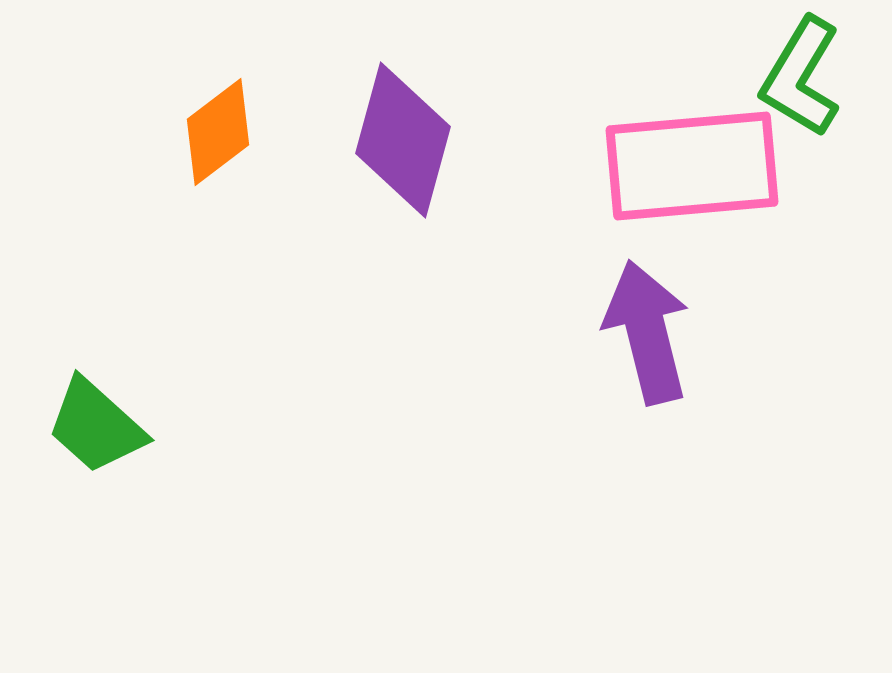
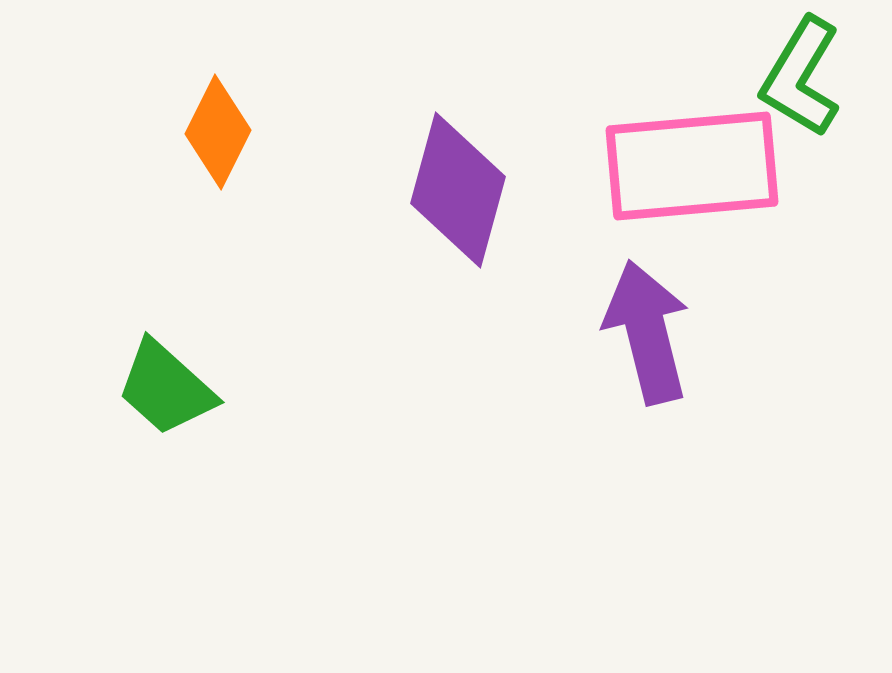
orange diamond: rotated 26 degrees counterclockwise
purple diamond: moved 55 px right, 50 px down
green trapezoid: moved 70 px right, 38 px up
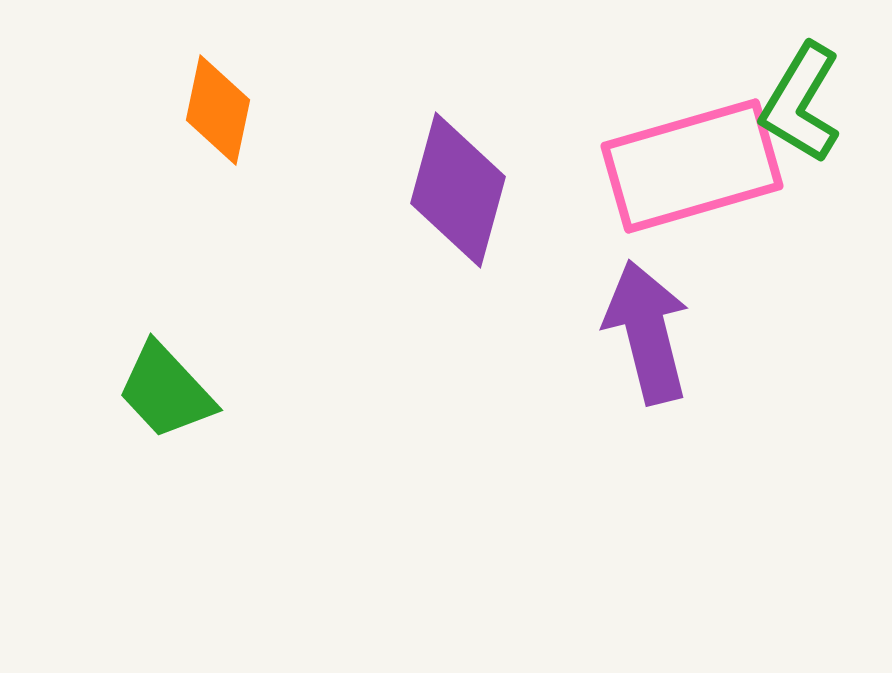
green L-shape: moved 26 px down
orange diamond: moved 22 px up; rotated 15 degrees counterclockwise
pink rectangle: rotated 11 degrees counterclockwise
green trapezoid: moved 3 px down; rotated 5 degrees clockwise
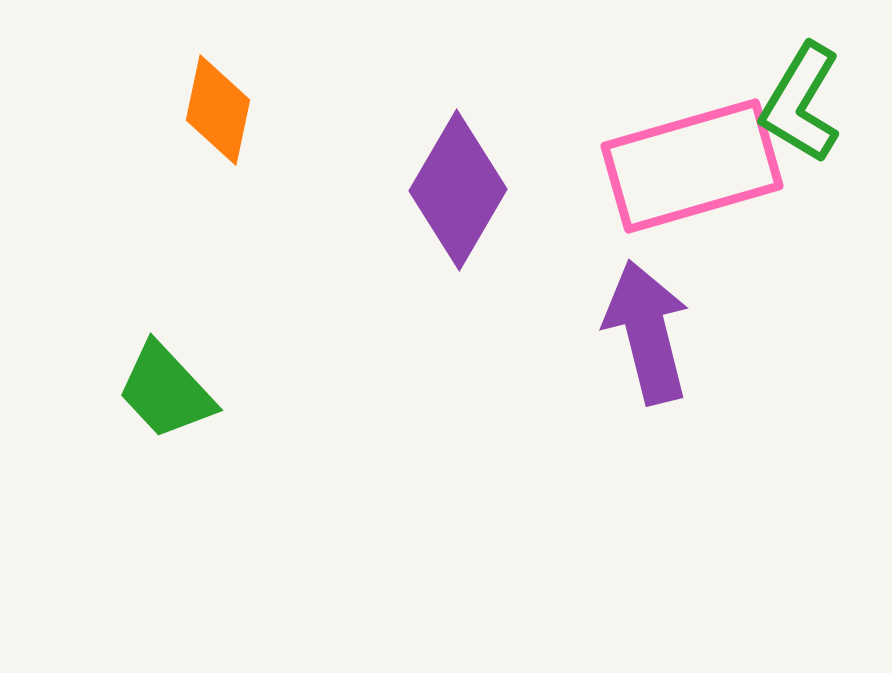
purple diamond: rotated 15 degrees clockwise
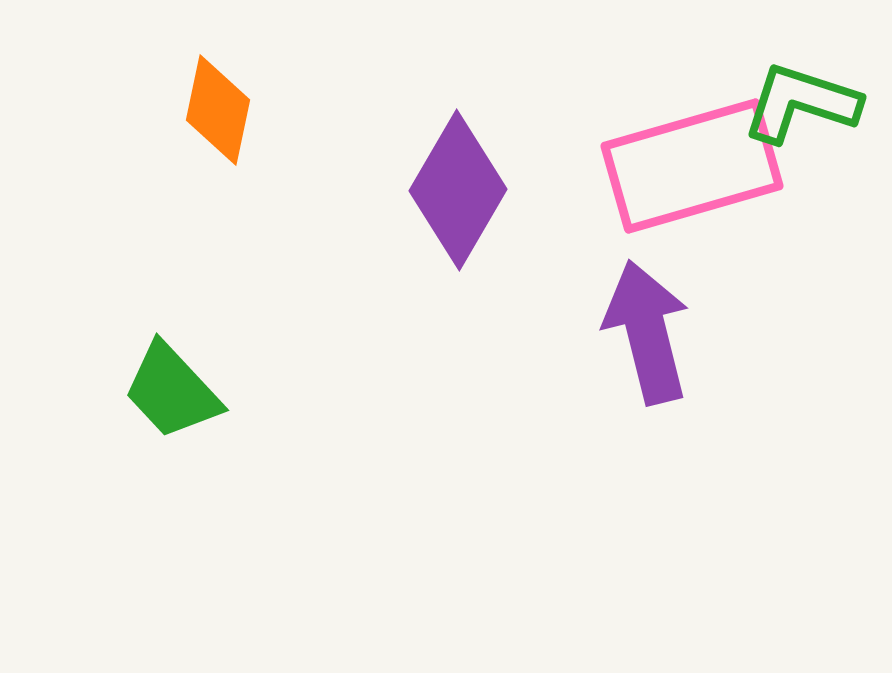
green L-shape: rotated 77 degrees clockwise
green trapezoid: moved 6 px right
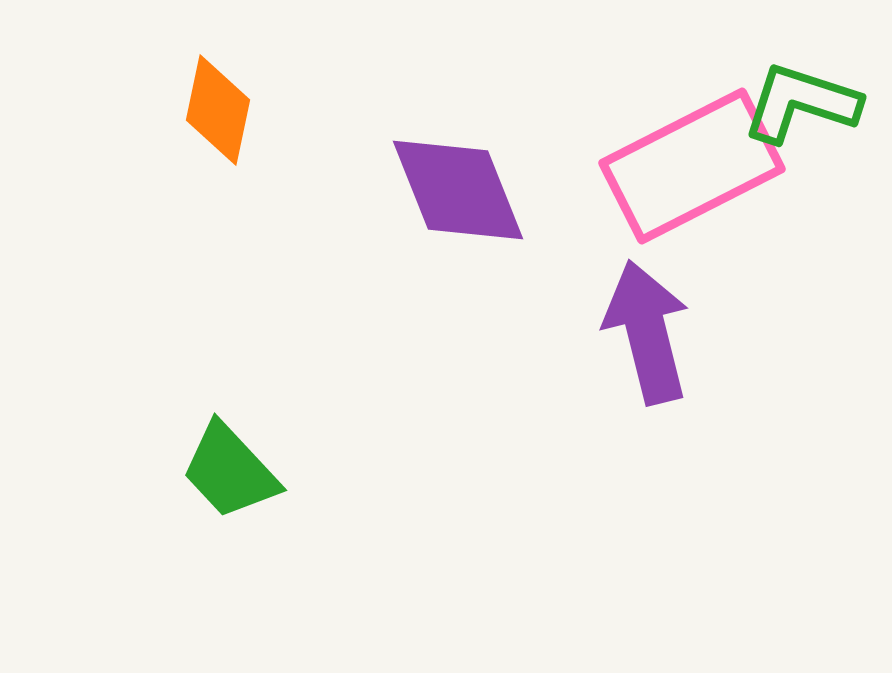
pink rectangle: rotated 11 degrees counterclockwise
purple diamond: rotated 52 degrees counterclockwise
green trapezoid: moved 58 px right, 80 px down
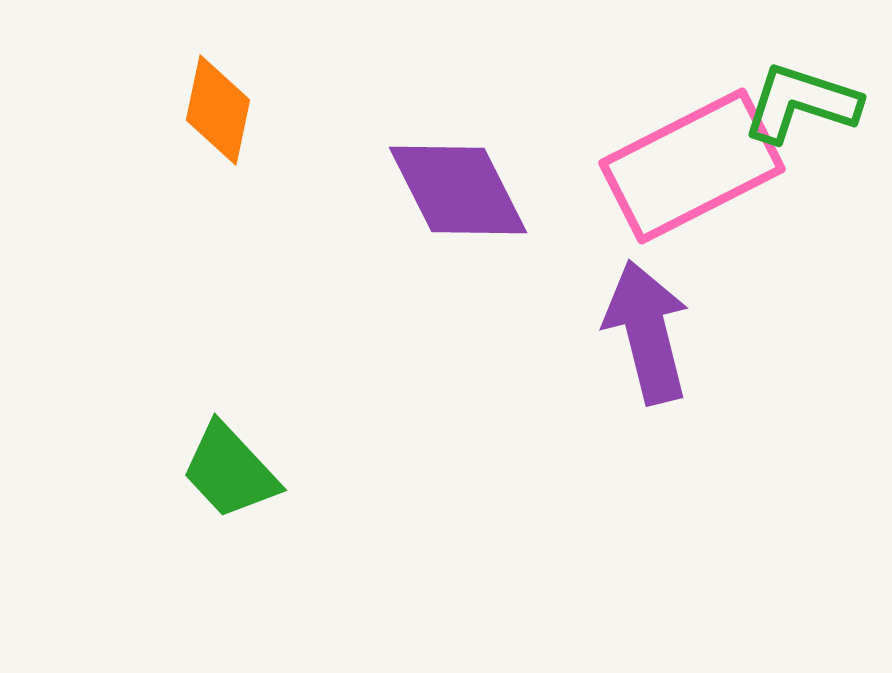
purple diamond: rotated 5 degrees counterclockwise
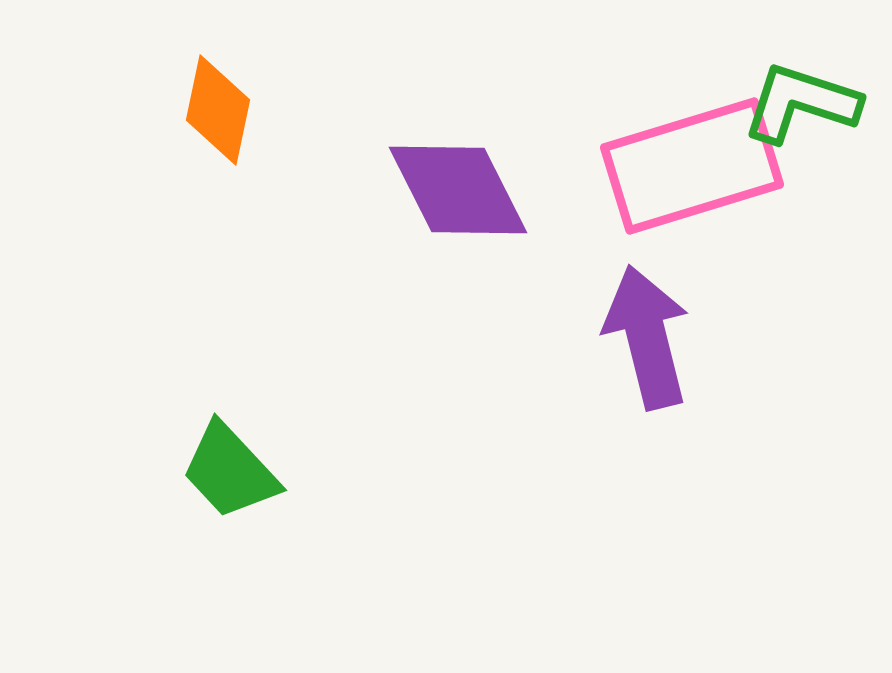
pink rectangle: rotated 10 degrees clockwise
purple arrow: moved 5 px down
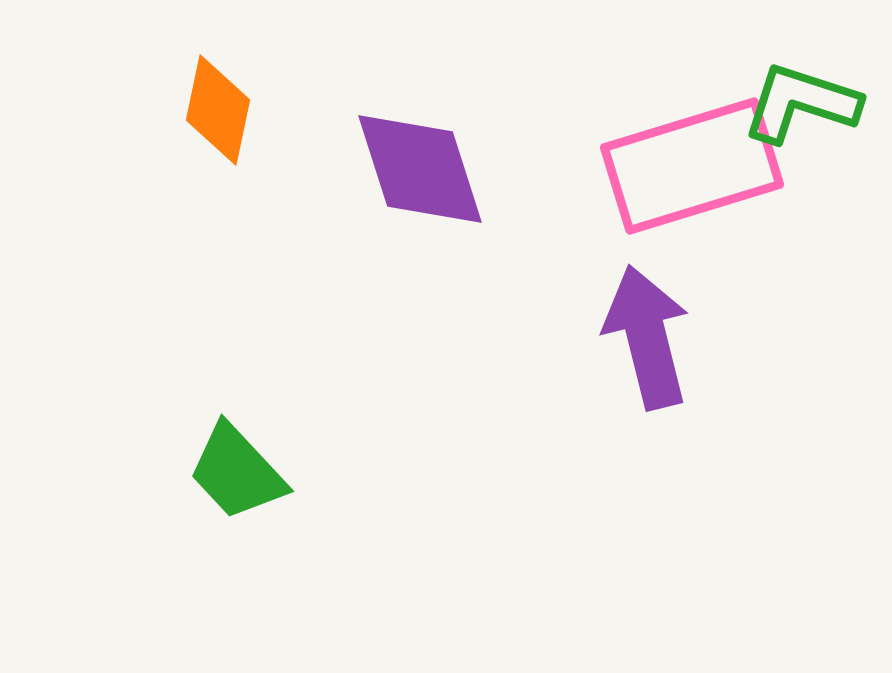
purple diamond: moved 38 px left, 21 px up; rotated 9 degrees clockwise
green trapezoid: moved 7 px right, 1 px down
